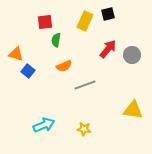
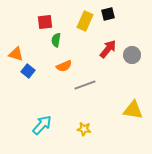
cyan arrow: moved 2 px left; rotated 25 degrees counterclockwise
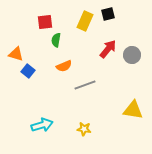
cyan arrow: rotated 30 degrees clockwise
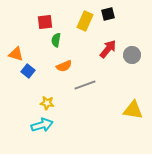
yellow star: moved 37 px left, 26 px up
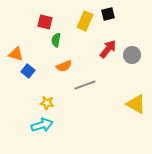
red square: rotated 21 degrees clockwise
yellow triangle: moved 3 px right, 6 px up; rotated 20 degrees clockwise
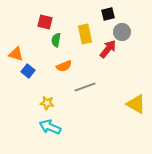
yellow rectangle: moved 13 px down; rotated 36 degrees counterclockwise
gray circle: moved 10 px left, 23 px up
gray line: moved 2 px down
cyan arrow: moved 8 px right, 2 px down; rotated 140 degrees counterclockwise
